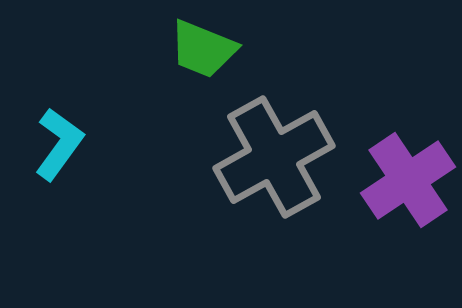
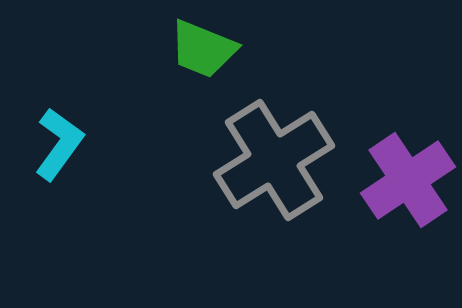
gray cross: moved 3 px down; rotated 3 degrees counterclockwise
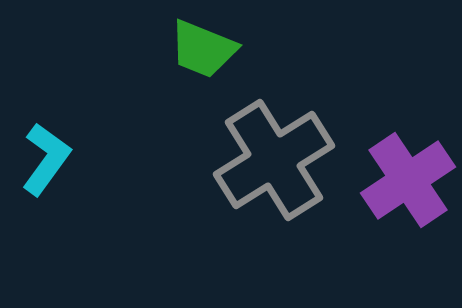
cyan L-shape: moved 13 px left, 15 px down
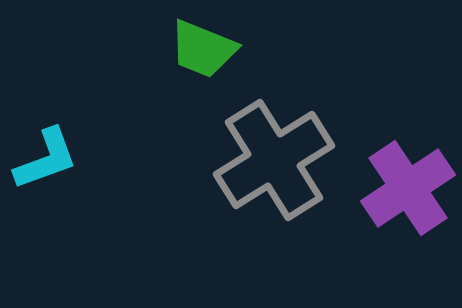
cyan L-shape: rotated 34 degrees clockwise
purple cross: moved 8 px down
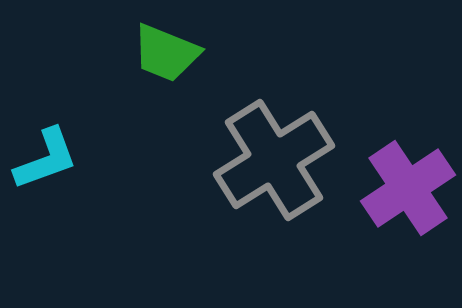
green trapezoid: moved 37 px left, 4 px down
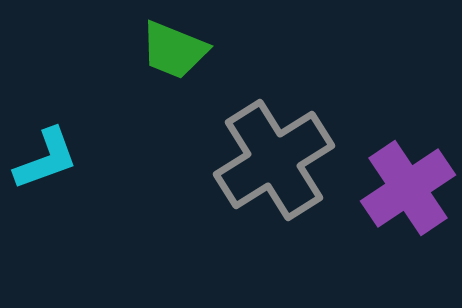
green trapezoid: moved 8 px right, 3 px up
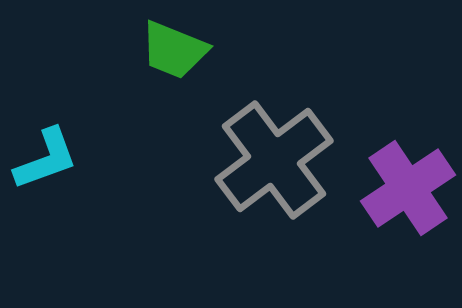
gray cross: rotated 5 degrees counterclockwise
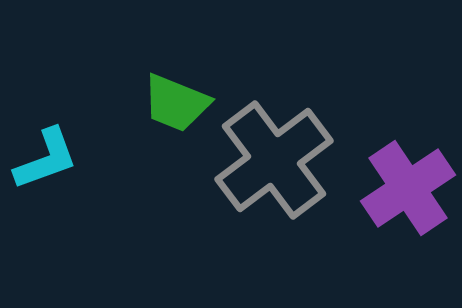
green trapezoid: moved 2 px right, 53 px down
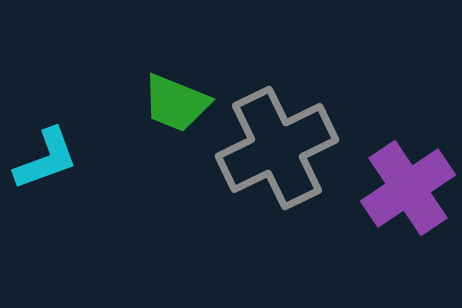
gray cross: moved 3 px right, 12 px up; rotated 11 degrees clockwise
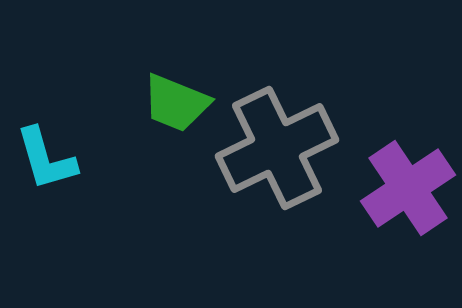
cyan L-shape: rotated 94 degrees clockwise
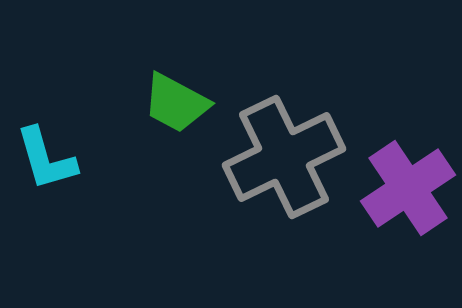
green trapezoid: rotated 6 degrees clockwise
gray cross: moved 7 px right, 9 px down
